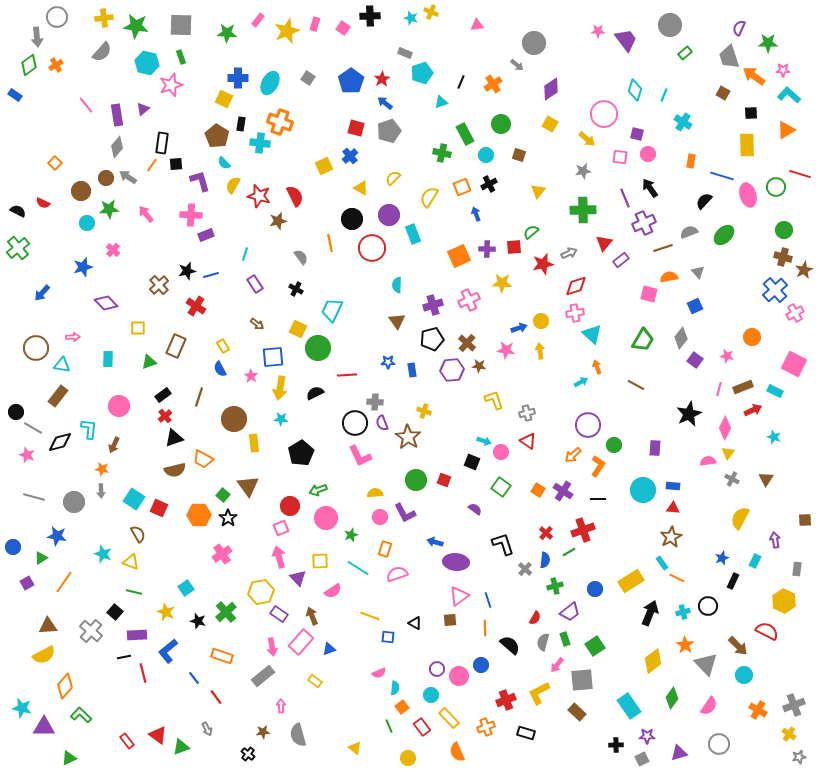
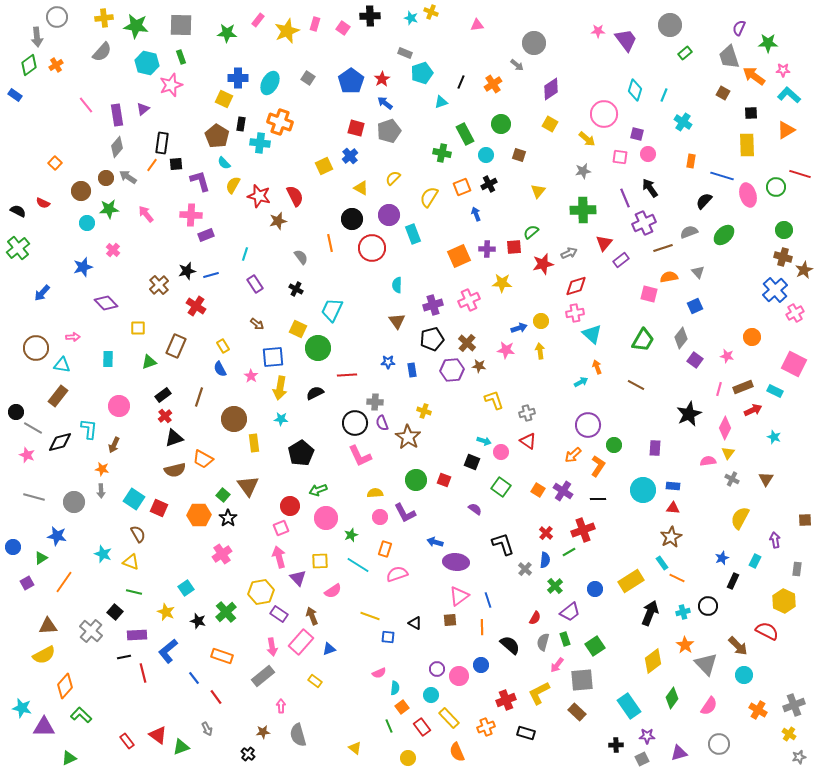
cyan line at (358, 568): moved 3 px up
green cross at (555, 586): rotated 28 degrees counterclockwise
orange line at (485, 628): moved 3 px left, 1 px up
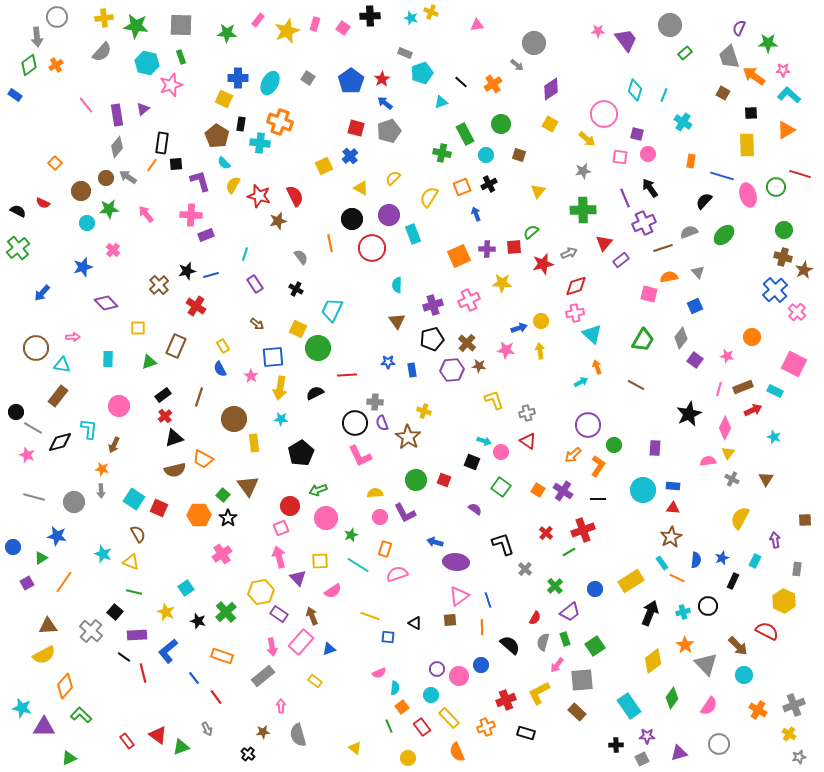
black line at (461, 82): rotated 72 degrees counterclockwise
pink cross at (795, 313): moved 2 px right, 1 px up; rotated 18 degrees counterclockwise
blue semicircle at (545, 560): moved 151 px right
black line at (124, 657): rotated 48 degrees clockwise
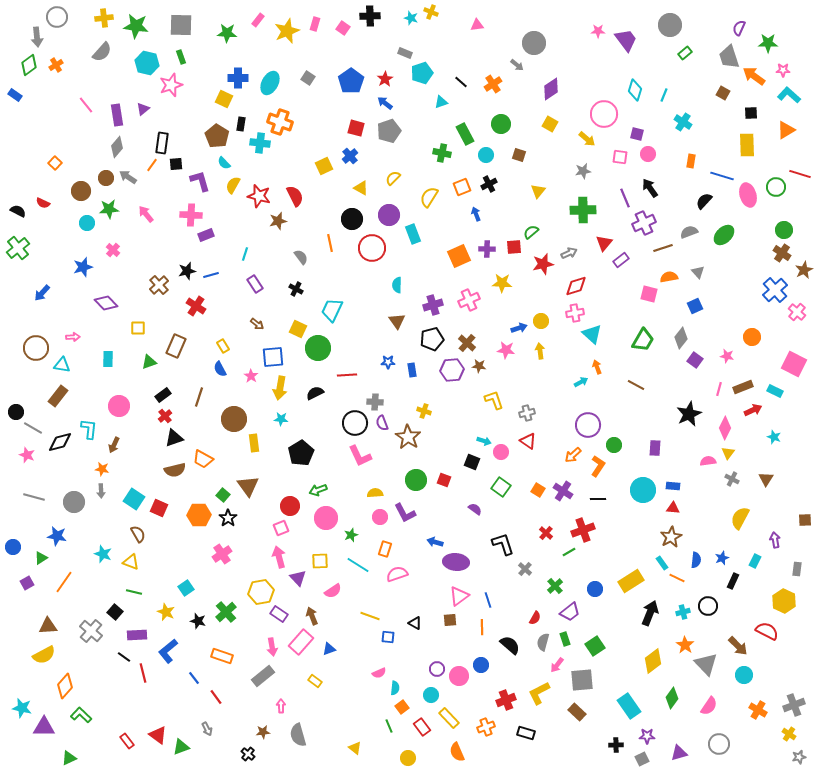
red star at (382, 79): moved 3 px right
brown cross at (783, 257): moved 1 px left, 4 px up; rotated 18 degrees clockwise
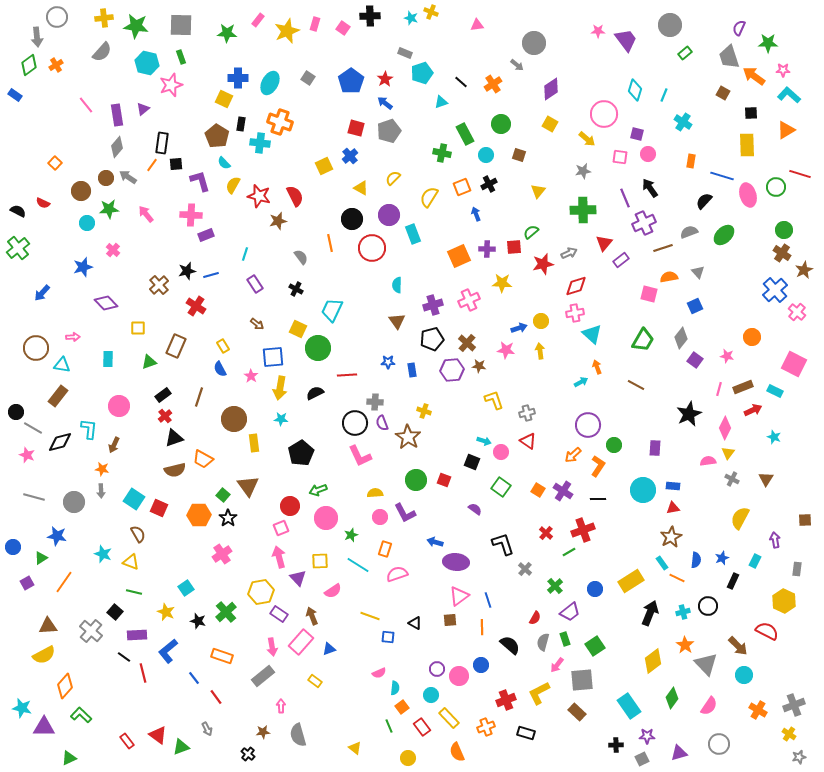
red triangle at (673, 508): rotated 16 degrees counterclockwise
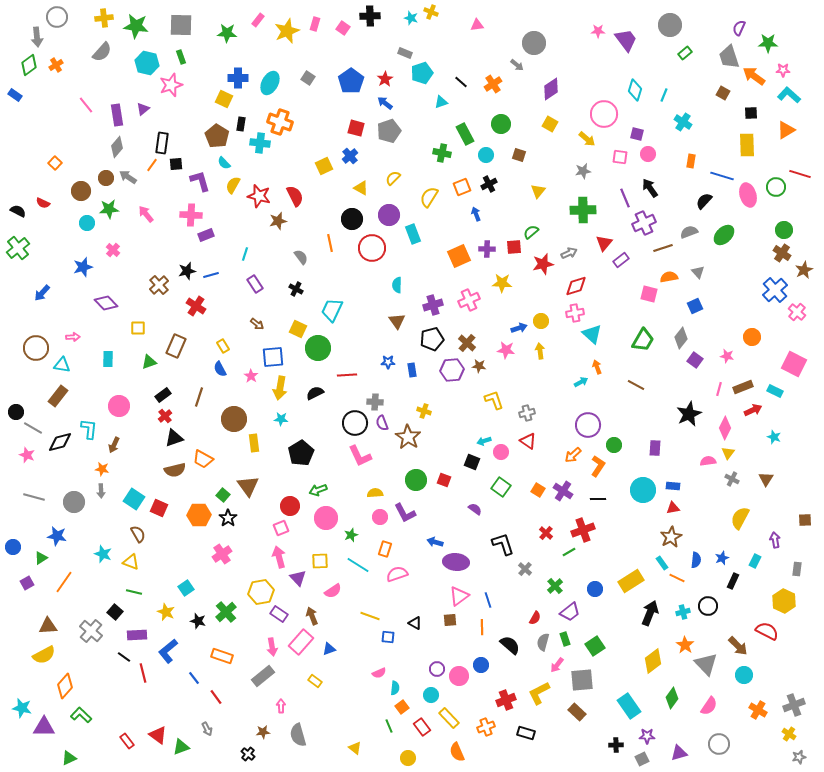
cyan arrow at (484, 441): rotated 144 degrees clockwise
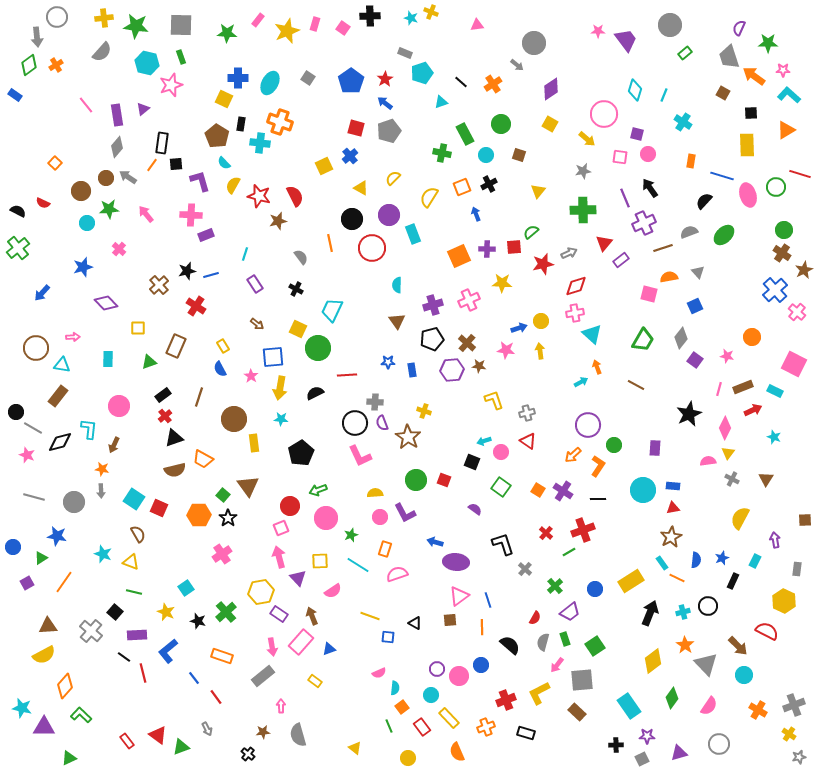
pink cross at (113, 250): moved 6 px right, 1 px up
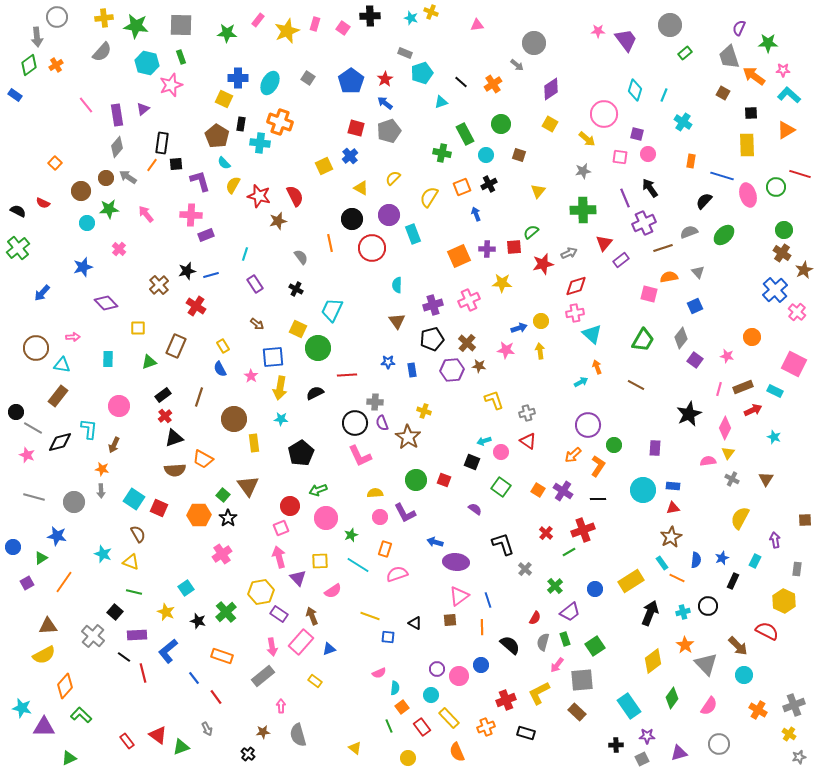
brown semicircle at (175, 470): rotated 10 degrees clockwise
gray cross at (91, 631): moved 2 px right, 5 px down
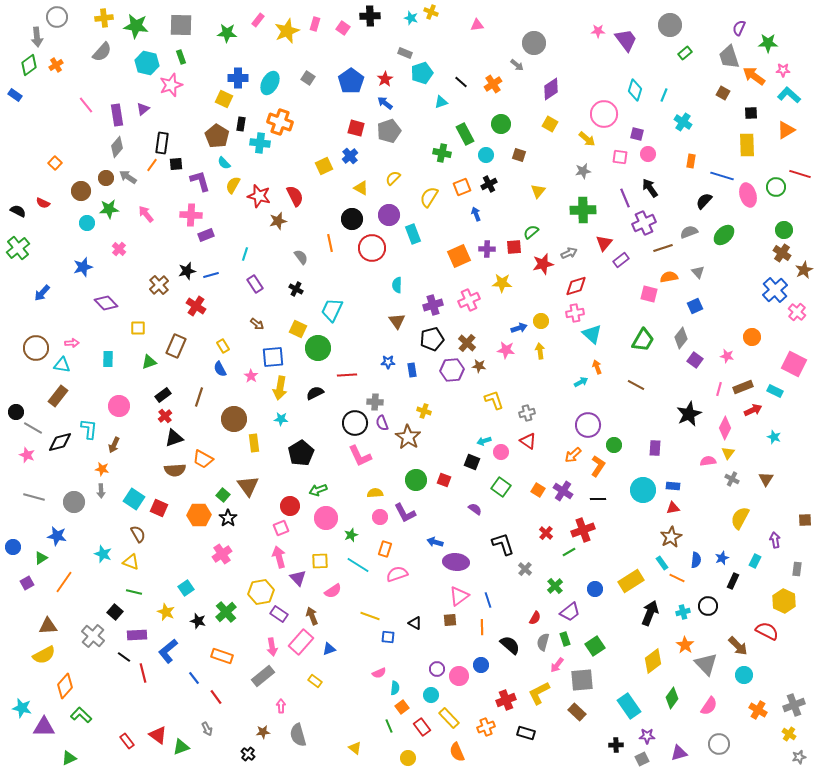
pink arrow at (73, 337): moved 1 px left, 6 px down
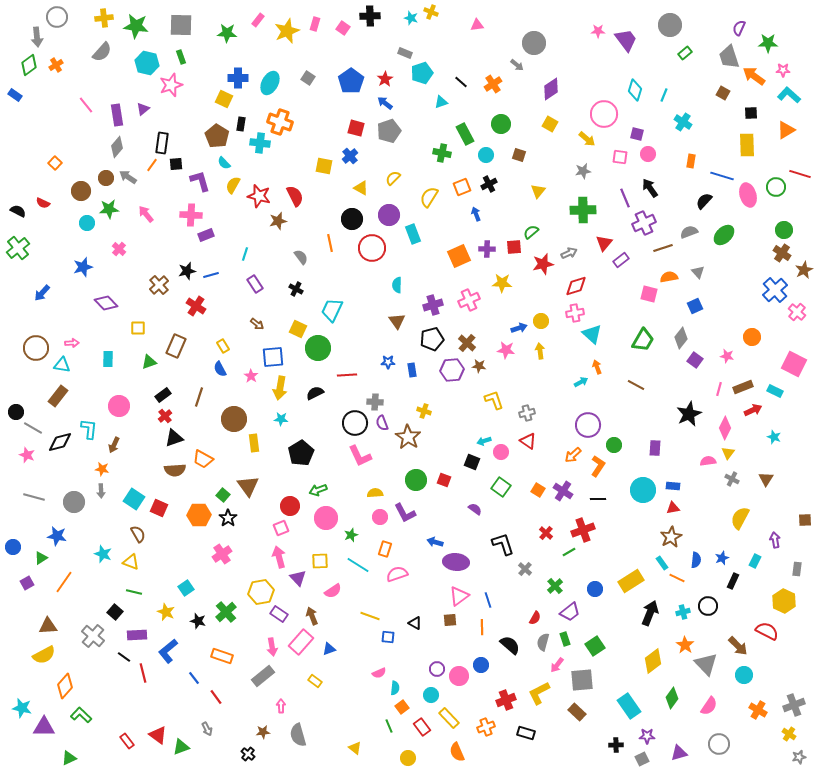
yellow square at (324, 166): rotated 36 degrees clockwise
